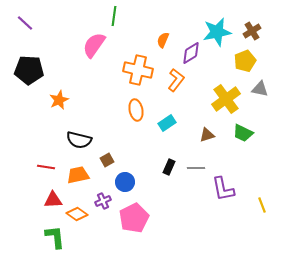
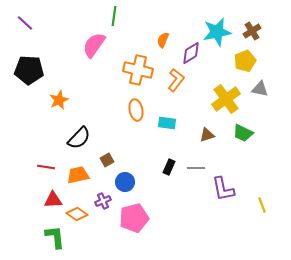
cyan rectangle: rotated 42 degrees clockwise
black semicircle: moved 2 px up; rotated 60 degrees counterclockwise
pink pentagon: rotated 12 degrees clockwise
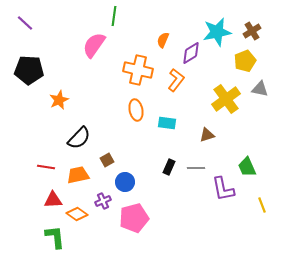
green trapezoid: moved 4 px right, 34 px down; rotated 40 degrees clockwise
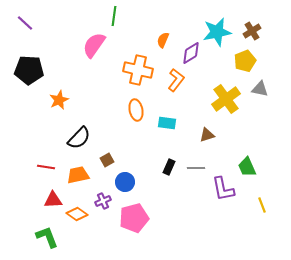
green L-shape: moved 8 px left; rotated 15 degrees counterclockwise
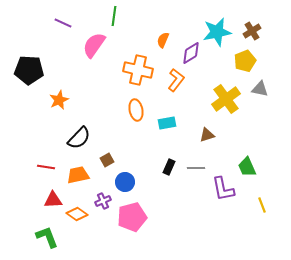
purple line: moved 38 px right; rotated 18 degrees counterclockwise
cyan rectangle: rotated 18 degrees counterclockwise
pink pentagon: moved 2 px left, 1 px up
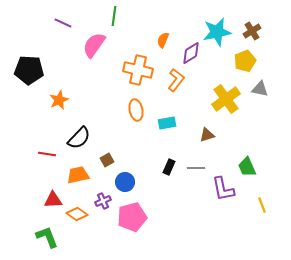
red line: moved 1 px right, 13 px up
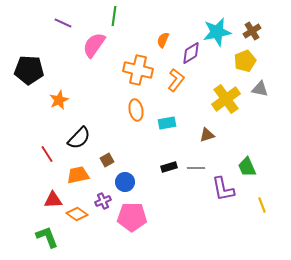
red line: rotated 48 degrees clockwise
black rectangle: rotated 49 degrees clockwise
pink pentagon: rotated 16 degrees clockwise
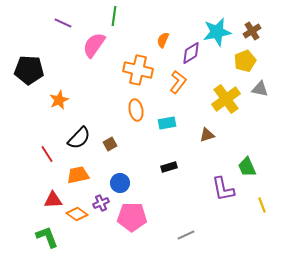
orange L-shape: moved 2 px right, 2 px down
brown square: moved 3 px right, 16 px up
gray line: moved 10 px left, 67 px down; rotated 24 degrees counterclockwise
blue circle: moved 5 px left, 1 px down
purple cross: moved 2 px left, 2 px down
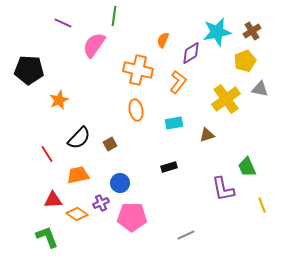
cyan rectangle: moved 7 px right
